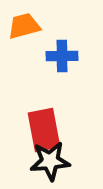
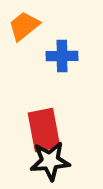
orange trapezoid: rotated 24 degrees counterclockwise
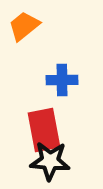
blue cross: moved 24 px down
black star: rotated 9 degrees clockwise
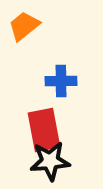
blue cross: moved 1 px left, 1 px down
black star: rotated 9 degrees counterclockwise
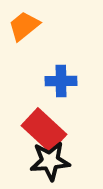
red rectangle: rotated 36 degrees counterclockwise
